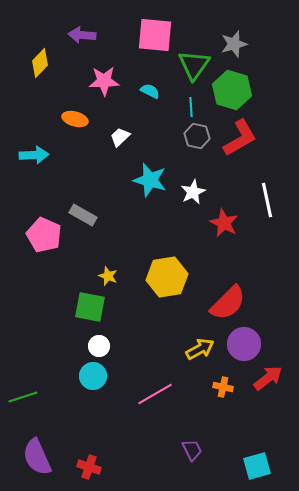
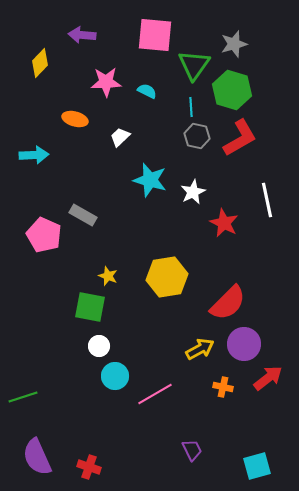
pink star: moved 2 px right, 1 px down
cyan semicircle: moved 3 px left
cyan circle: moved 22 px right
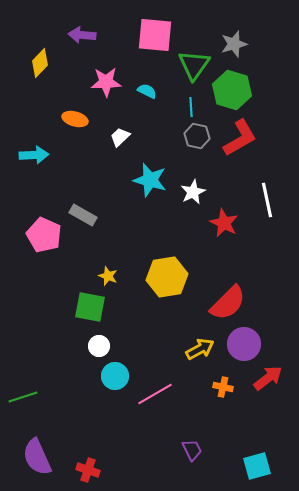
red cross: moved 1 px left, 3 px down
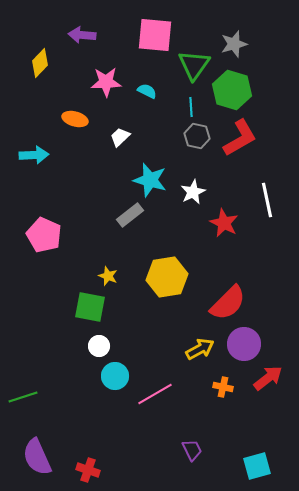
gray rectangle: moved 47 px right; rotated 68 degrees counterclockwise
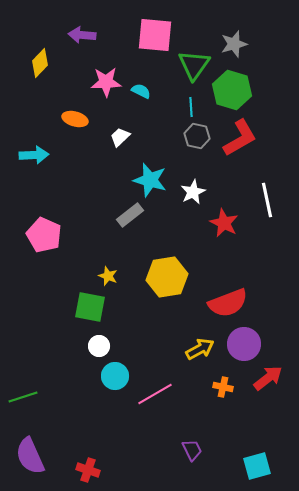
cyan semicircle: moved 6 px left
red semicircle: rotated 24 degrees clockwise
purple semicircle: moved 7 px left, 1 px up
